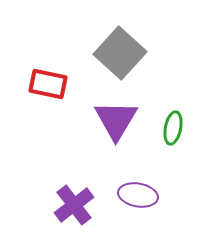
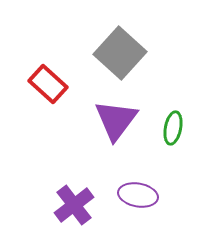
red rectangle: rotated 30 degrees clockwise
purple triangle: rotated 6 degrees clockwise
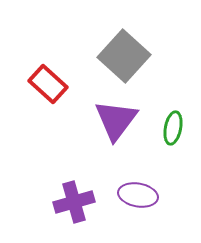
gray square: moved 4 px right, 3 px down
purple cross: moved 3 px up; rotated 21 degrees clockwise
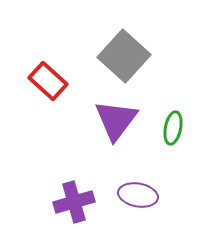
red rectangle: moved 3 px up
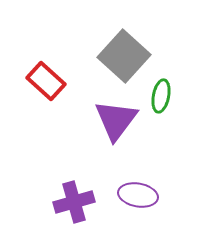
red rectangle: moved 2 px left
green ellipse: moved 12 px left, 32 px up
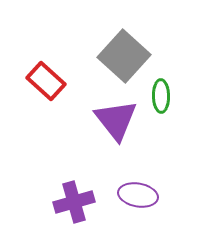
green ellipse: rotated 12 degrees counterclockwise
purple triangle: rotated 15 degrees counterclockwise
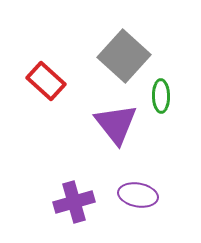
purple triangle: moved 4 px down
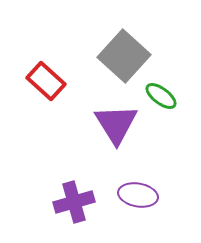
green ellipse: rotated 52 degrees counterclockwise
purple triangle: rotated 6 degrees clockwise
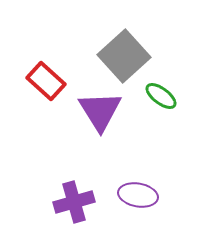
gray square: rotated 6 degrees clockwise
purple triangle: moved 16 px left, 13 px up
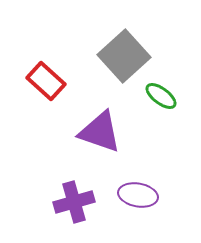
purple triangle: moved 21 px down; rotated 39 degrees counterclockwise
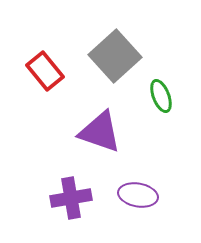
gray square: moved 9 px left
red rectangle: moved 1 px left, 10 px up; rotated 9 degrees clockwise
green ellipse: rotated 32 degrees clockwise
purple cross: moved 3 px left, 4 px up; rotated 6 degrees clockwise
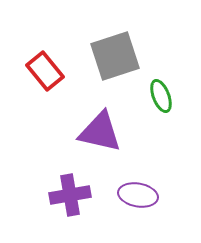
gray square: rotated 24 degrees clockwise
purple triangle: rotated 6 degrees counterclockwise
purple cross: moved 1 px left, 3 px up
